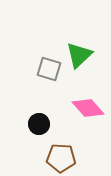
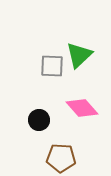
gray square: moved 3 px right, 3 px up; rotated 15 degrees counterclockwise
pink diamond: moved 6 px left
black circle: moved 4 px up
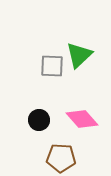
pink diamond: moved 11 px down
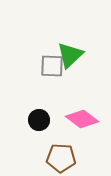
green triangle: moved 9 px left
pink diamond: rotated 12 degrees counterclockwise
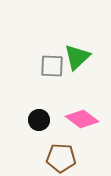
green triangle: moved 7 px right, 2 px down
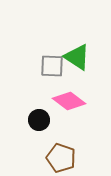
green triangle: rotated 44 degrees counterclockwise
pink diamond: moved 13 px left, 18 px up
brown pentagon: rotated 16 degrees clockwise
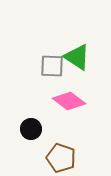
black circle: moved 8 px left, 9 px down
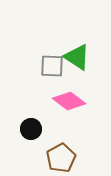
brown pentagon: rotated 24 degrees clockwise
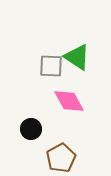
gray square: moved 1 px left
pink diamond: rotated 24 degrees clockwise
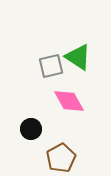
green triangle: moved 1 px right
gray square: rotated 15 degrees counterclockwise
